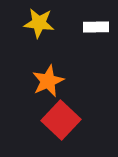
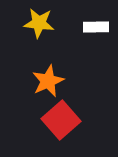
red square: rotated 6 degrees clockwise
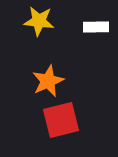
yellow star: moved 2 px up
red square: rotated 27 degrees clockwise
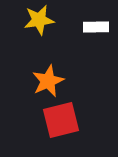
yellow star: moved 1 px up; rotated 16 degrees counterclockwise
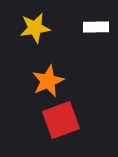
yellow star: moved 4 px left, 8 px down
red square: rotated 6 degrees counterclockwise
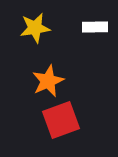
white rectangle: moved 1 px left
